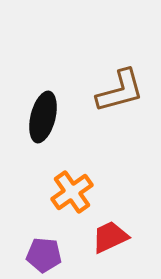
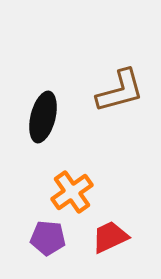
purple pentagon: moved 4 px right, 17 px up
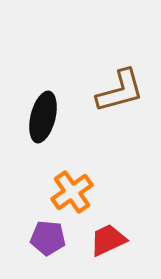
red trapezoid: moved 2 px left, 3 px down
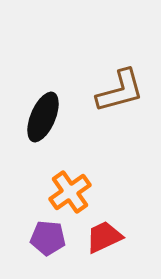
black ellipse: rotated 9 degrees clockwise
orange cross: moved 2 px left
red trapezoid: moved 4 px left, 3 px up
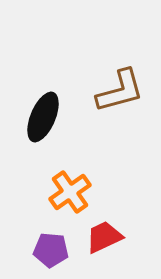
purple pentagon: moved 3 px right, 12 px down
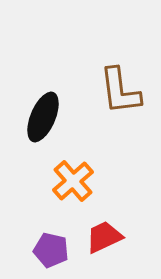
brown L-shape: rotated 98 degrees clockwise
orange cross: moved 3 px right, 11 px up; rotated 6 degrees counterclockwise
purple pentagon: rotated 8 degrees clockwise
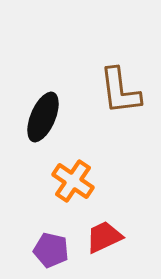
orange cross: rotated 15 degrees counterclockwise
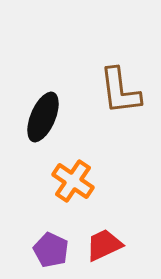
red trapezoid: moved 8 px down
purple pentagon: rotated 12 degrees clockwise
